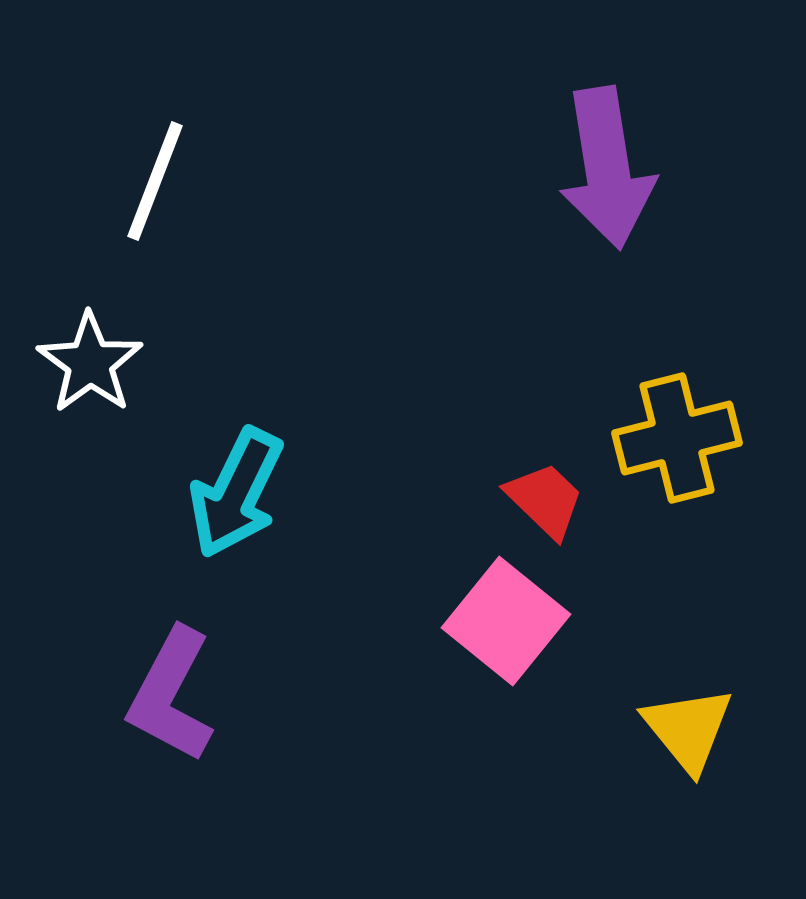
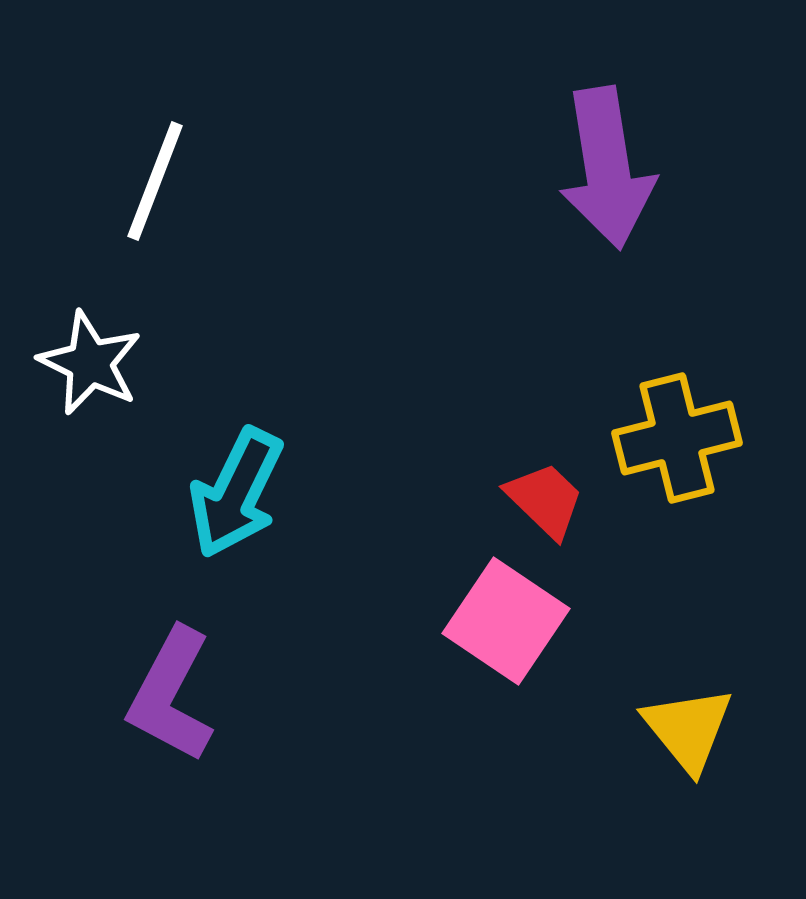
white star: rotated 10 degrees counterclockwise
pink square: rotated 5 degrees counterclockwise
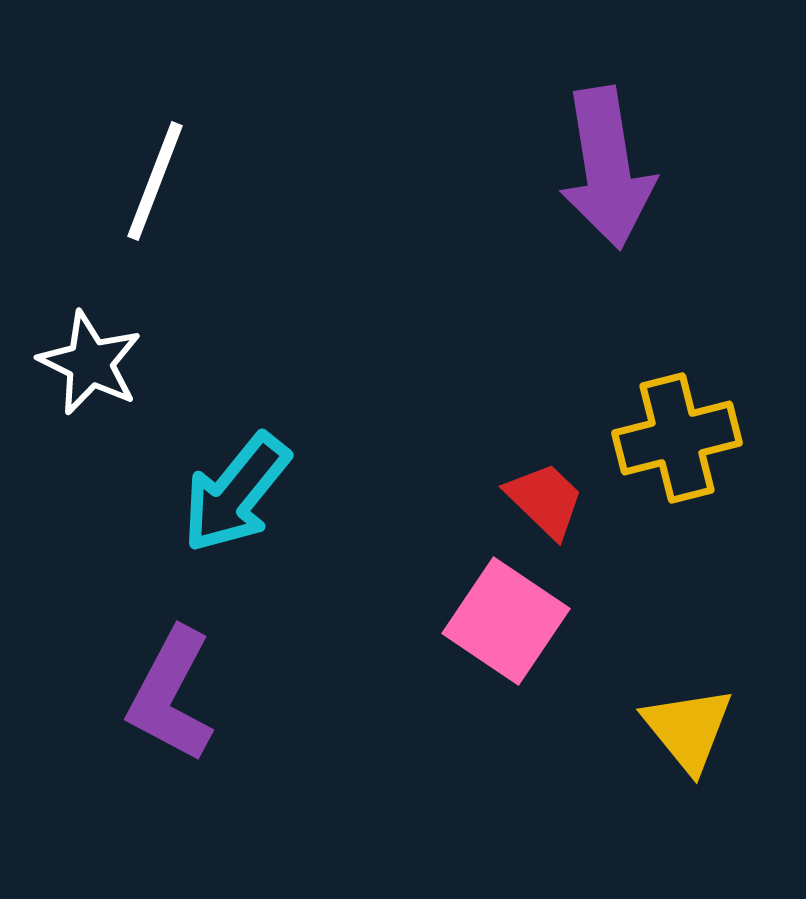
cyan arrow: rotated 13 degrees clockwise
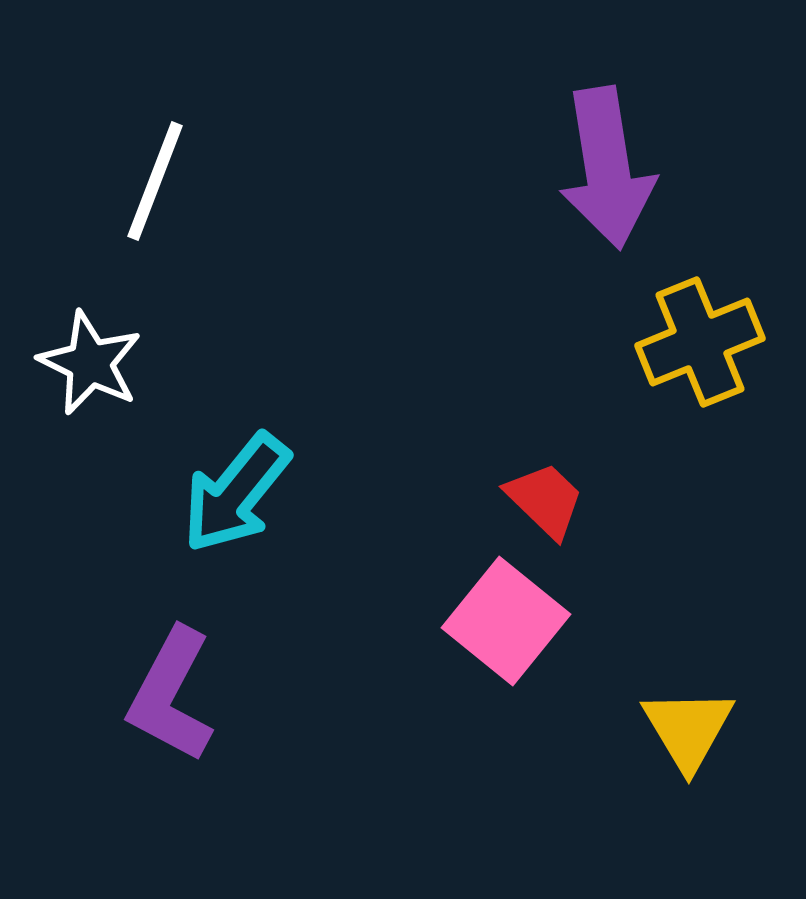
yellow cross: moved 23 px right, 96 px up; rotated 8 degrees counterclockwise
pink square: rotated 5 degrees clockwise
yellow triangle: rotated 8 degrees clockwise
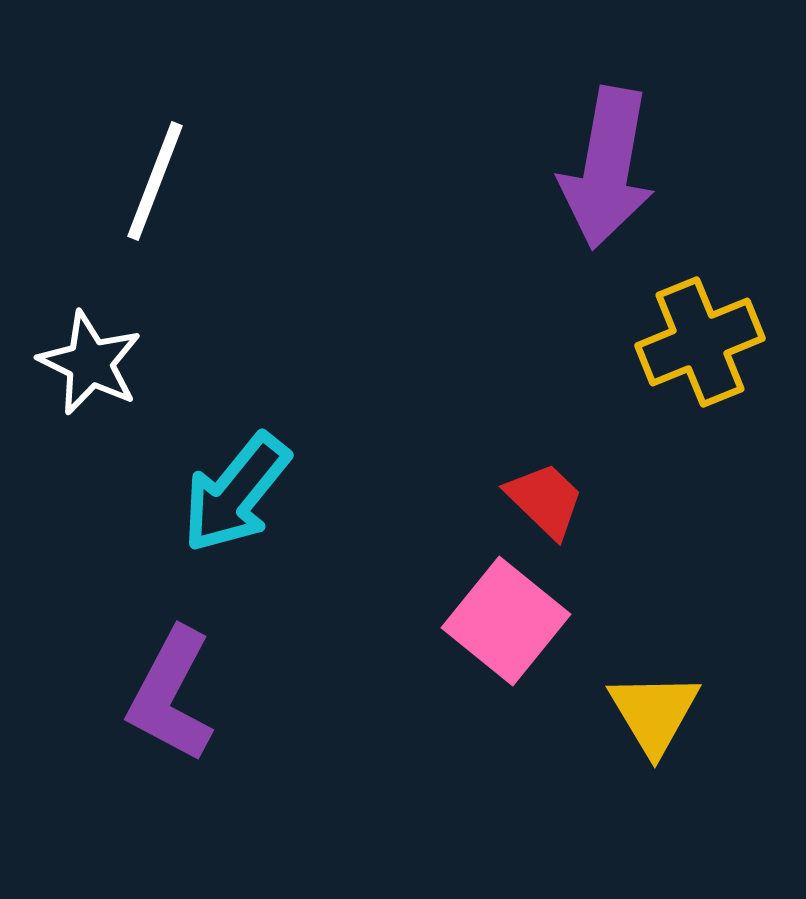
purple arrow: rotated 19 degrees clockwise
yellow triangle: moved 34 px left, 16 px up
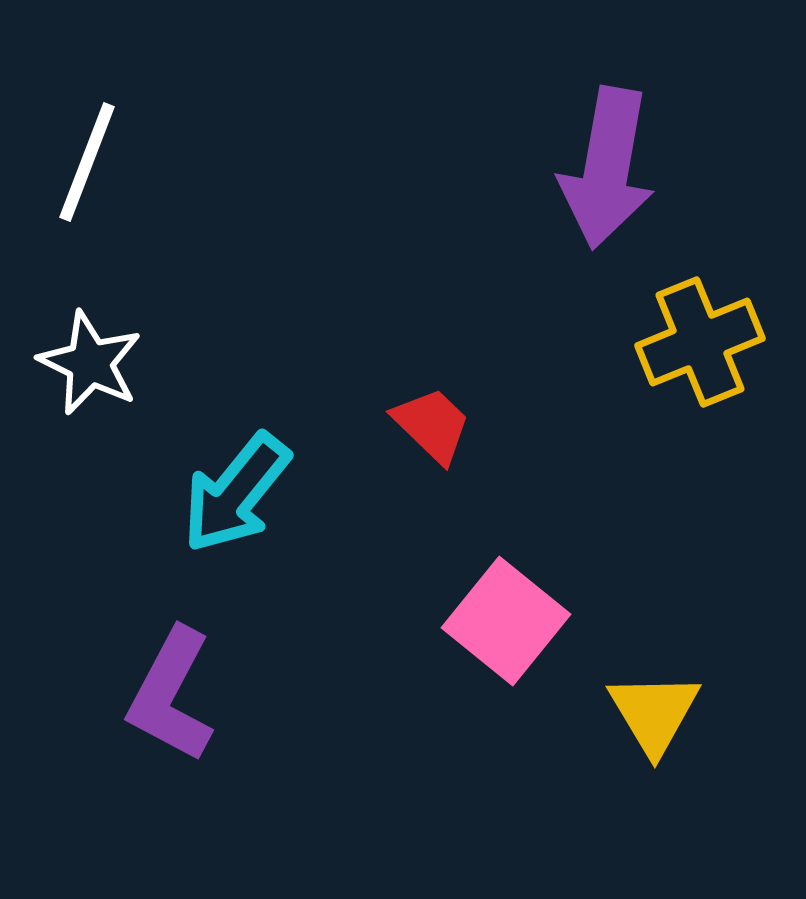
white line: moved 68 px left, 19 px up
red trapezoid: moved 113 px left, 75 px up
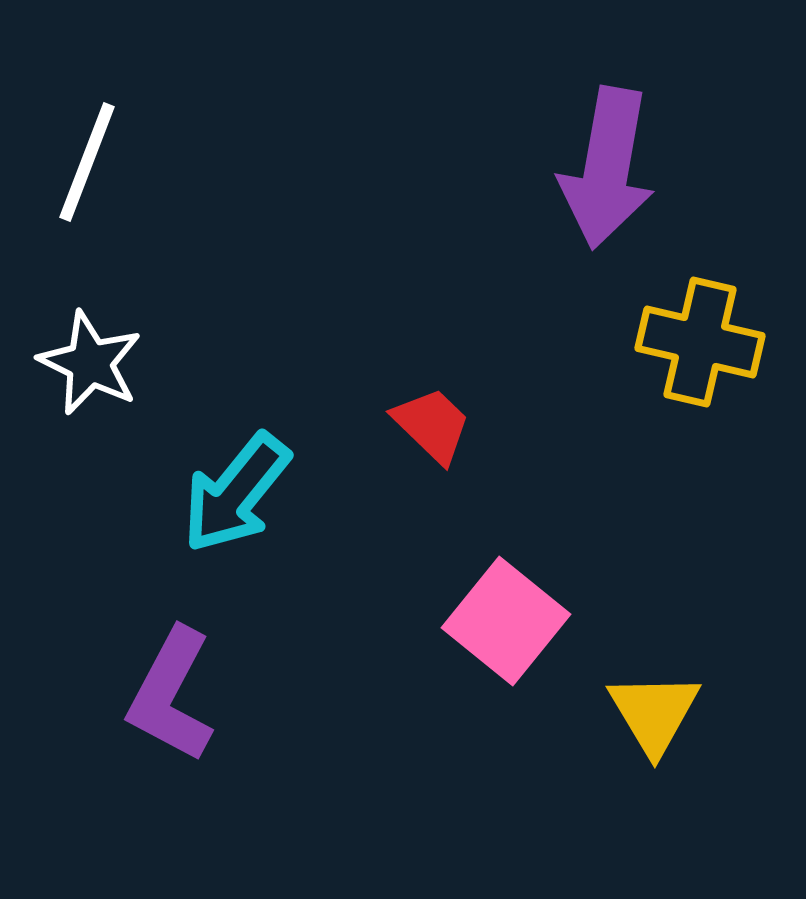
yellow cross: rotated 35 degrees clockwise
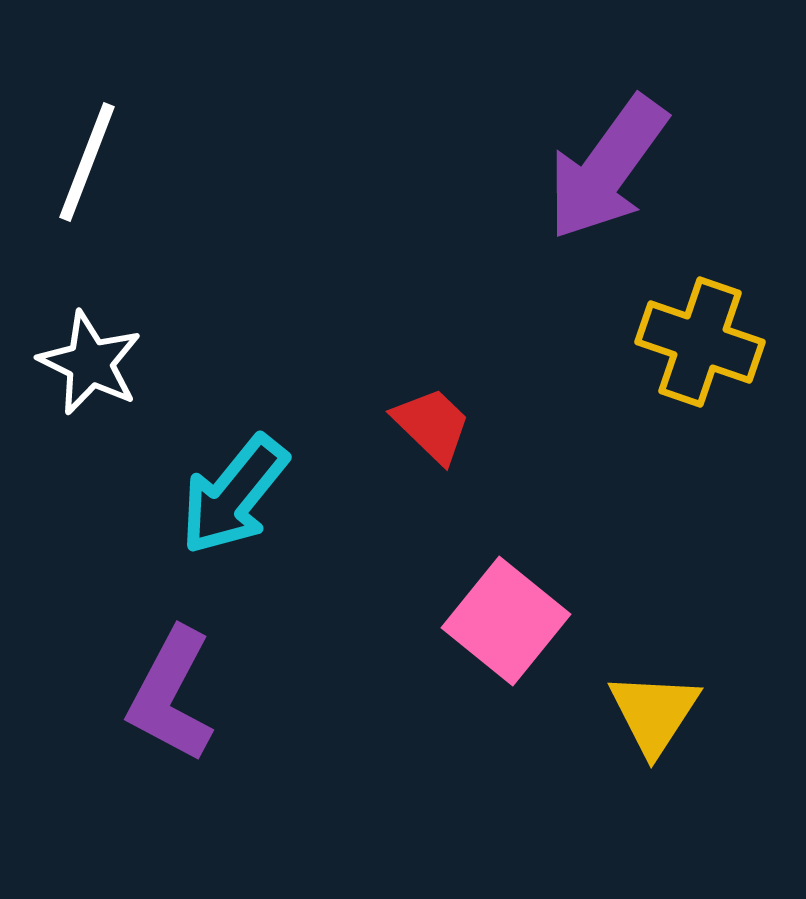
purple arrow: rotated 26 degrees clockwise
yellow cross: rotated 6 degrees clockwise
cyan arrow: moved 2 px left, 2 px down
yellow triangle: rotated 4 degrees clockwise
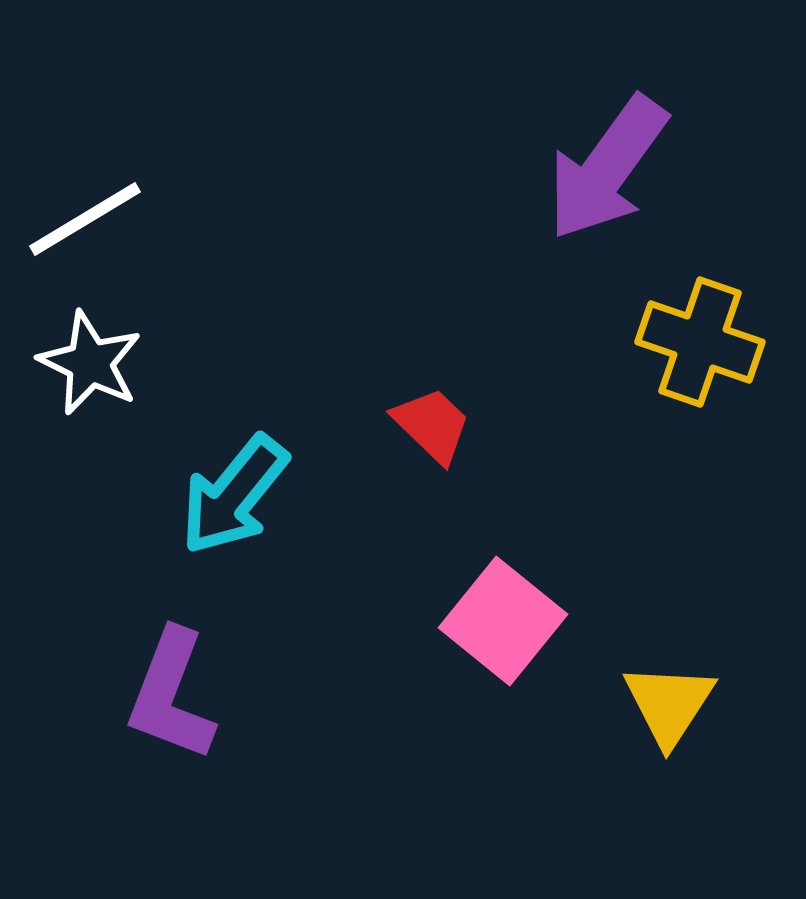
white line: moved 2 px left, 57 px down; rotated 38 degrees clockwise
pink square: moved 3 px left
purple L-shape: rotated 7 degrees counterclockwise
yellow triangle: moved 15 px right, 9 px up
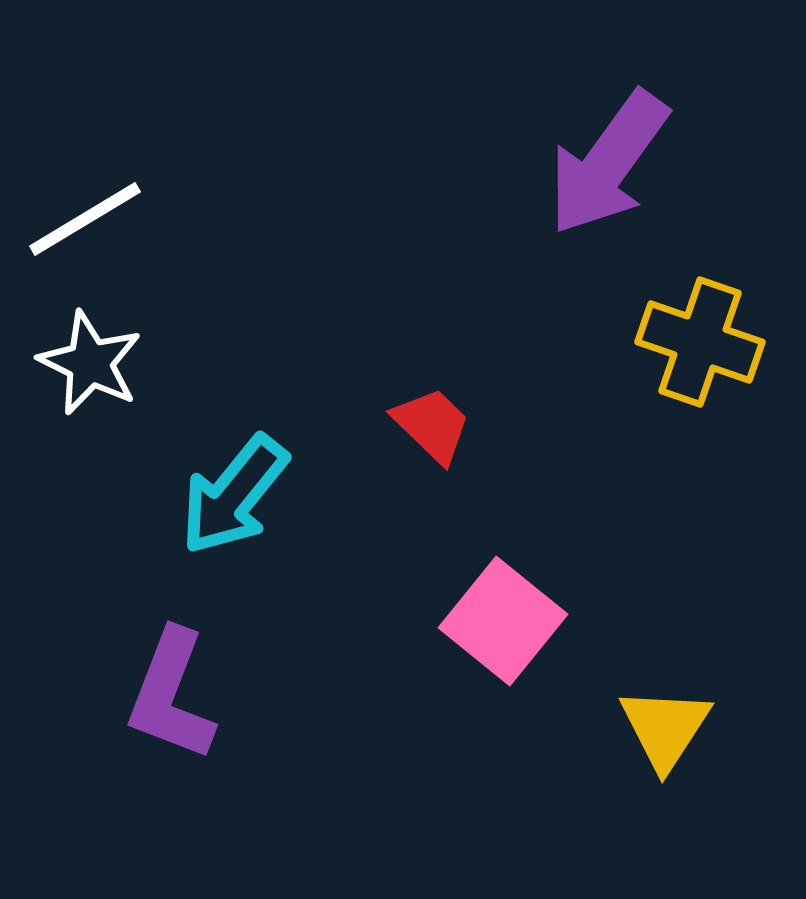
purple arrow: moved 1 px right, 5 px up
yellow triangle: moved 4 px left, 24 px down
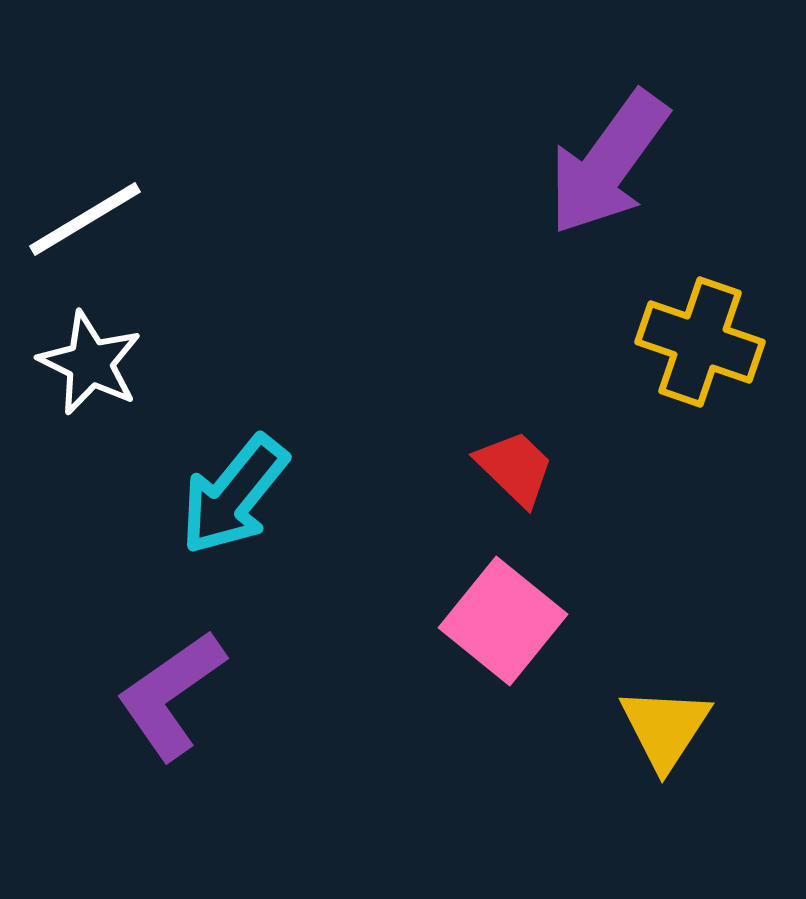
red trapezoid: moved 83 px right, 43 px down
purple L-shape: rotated 34 degrees clockwise
